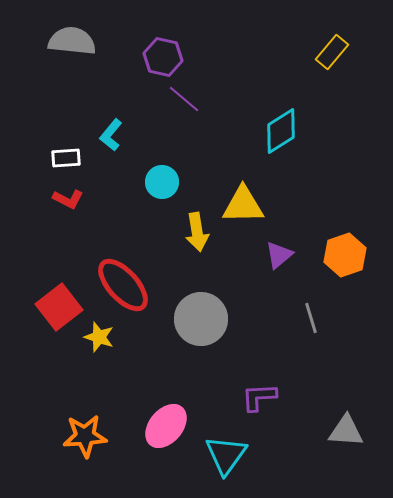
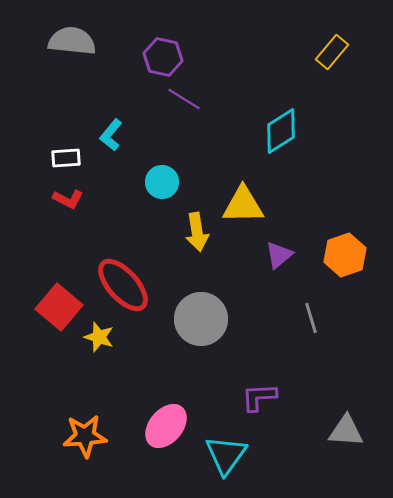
purple line: rotated 8 degrees counterclockwise
red square: rotated 12 degrees counterclockwise
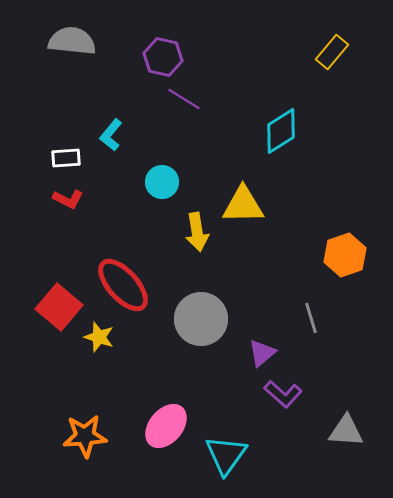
purple triangle: moved 17 px left, 98 px down
purple L-shape: moved 24 px right, 3 px up; rotated 135 degrees counterclockwise
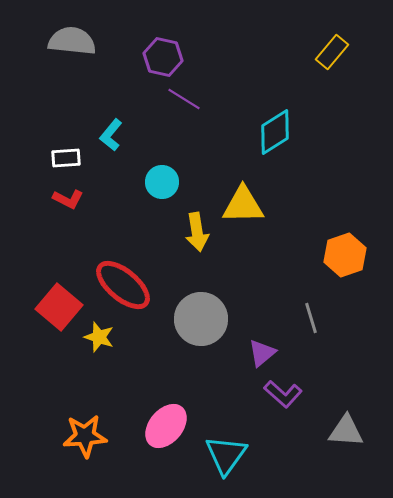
cyan diamond: moved 6 px left, 1 px down
red ellipse: rotated 8 degrees counterclockwise
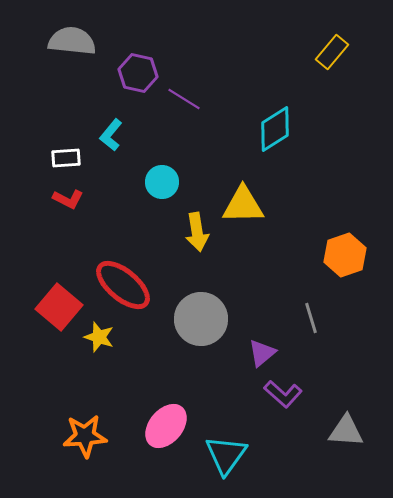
purple hexagon: moved 25 px left, 16 px down
cyan diamond: moved 3 px up
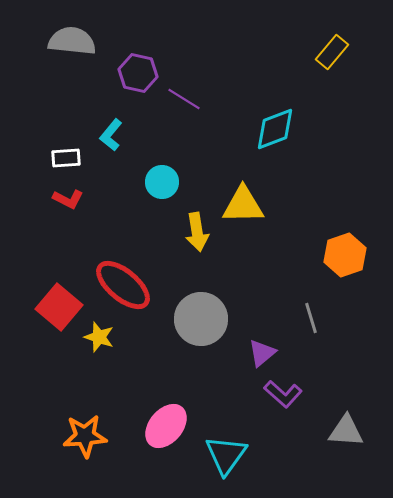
cyan diamond: rotated 12 degrees clockwise
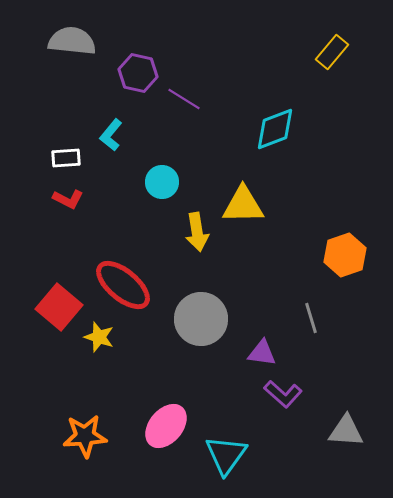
purple triangle: rotated 48 degrees clockwise
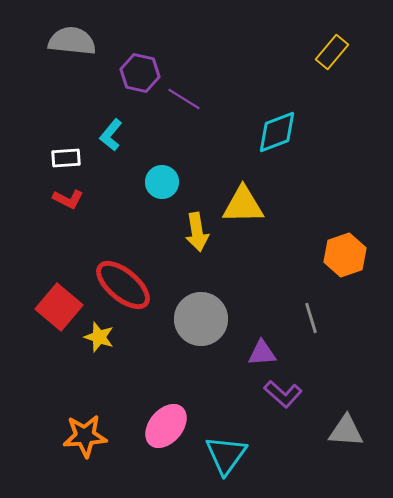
purple hexagon: moved 2 px right
cyan diamond: moved 2 px right, 3 px down
purple triangle: rotated 12 degrees counterclockwise
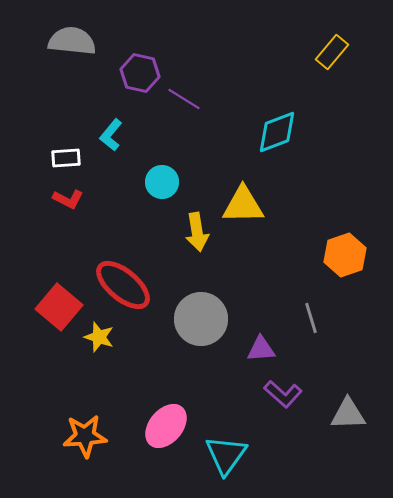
purple triangle: moved 1 px left, 4 px up
gray triangle: moved 2 px right, 17 px up; rotated 6 degrees counterclockwise
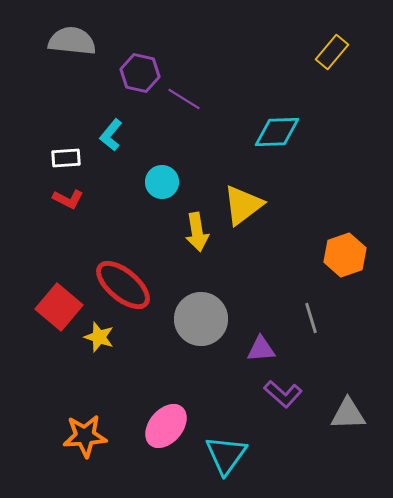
cyan diamond: rotated 18 degrees clockwise
yellow triangle: rotated 36 degrees counterclockwise
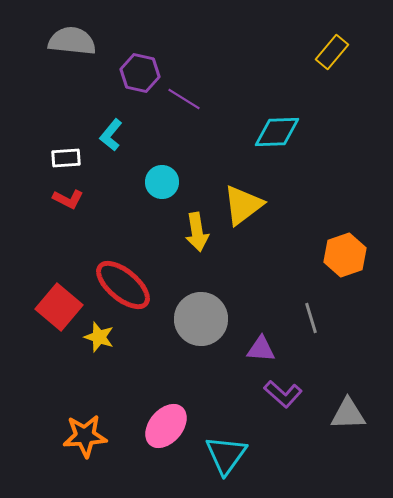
purple triangle: rotated 8 degrees clockwise
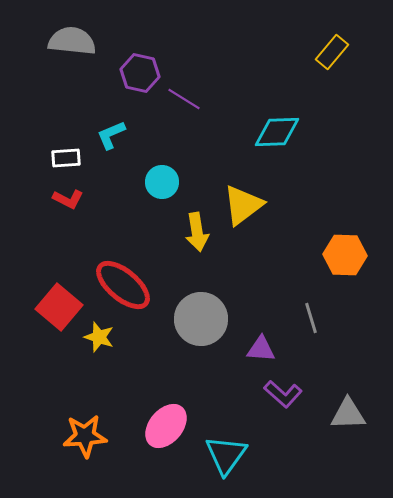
cyan L-shape: rotated 28 degrees clockwise
orange hexagon: rotated 21 degrees clockwise
